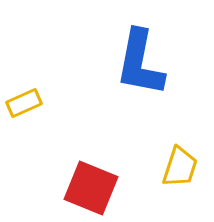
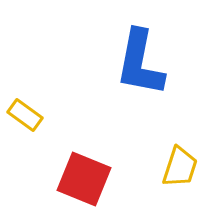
yellow rectangle: moved 1 px right, 12 px down; rotated 60 degrees clockwise
red square: moved 7 px left, 9 px up
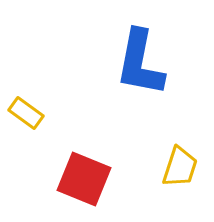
yellow rectangle: moved 1 px right, 2 px up
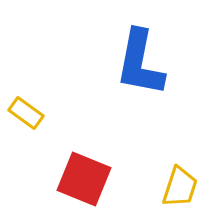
yellow trapezoid: moved 20 px down
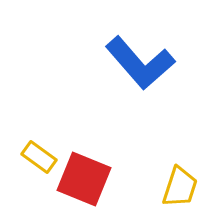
blue L-shape: rotated 52 degrees counterclockwise
yellow rectangle: moved 13 px right, 44 px down
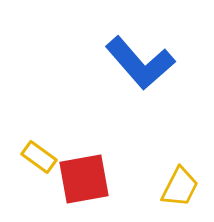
red square: rotated 32 degrees counterclockwise
yellow trapezoid: rotated 9 degrees clockwise
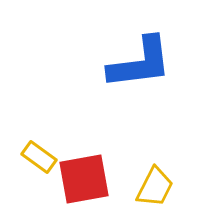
blue L-shape: rotated 56 degrees counterclockwise
yellow trapezoid: moved 25 px left
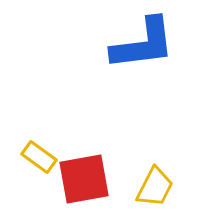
blue L-shape: moved 3 px right, 19 px up
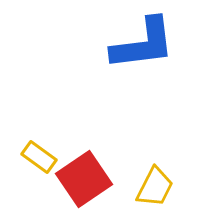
red square: rotated 24 degrees counterclockwise
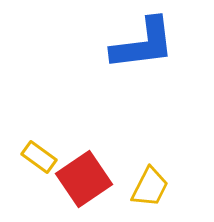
yellow trapezoid: moved 5 px left
